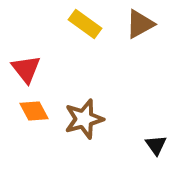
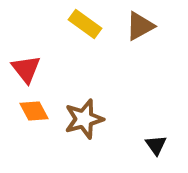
brown triangle: moved 2 px down
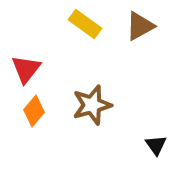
red triangle: rotated 16 degrees clockwise
orange diamond: rotated 68 degrees clockwise
brown star: moved 8 px right, 14 px up
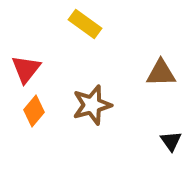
brown triangle: moved 21 px right, 47 px down; rotated 28 degrees clockwise
black triangle: moved 15 px right, 4 px up
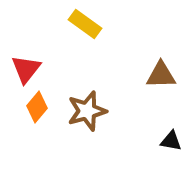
brown triangle: moved 2 px down
brown star: moved 5 px left, 6 px down
orange diamond: moved 3 px right, 4 px up
black triangle: rotated 45 degrees counterclockwise
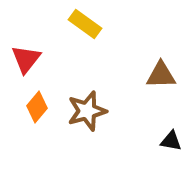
red triangle: moved 10 px up
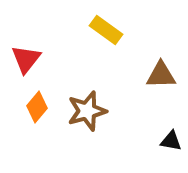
yellow rectangle: moved 21 px right, 6 px down
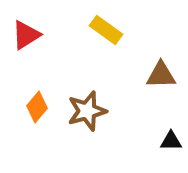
red triangle: moved 24 px up; rotated 20 degrees clockwise
black triangle: rotated 10 degrees counterclockwise
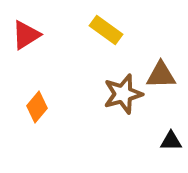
brown star: moved 36 px right, 17 px up
